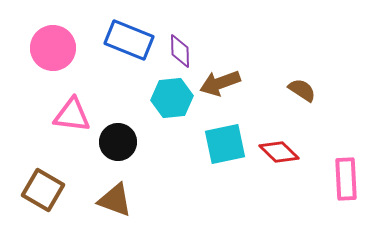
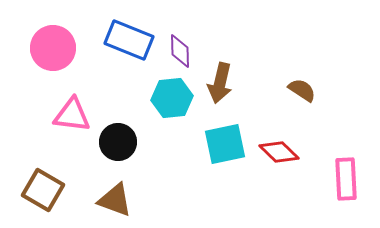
brown arrow: rotated 57 degrees counterclockwise
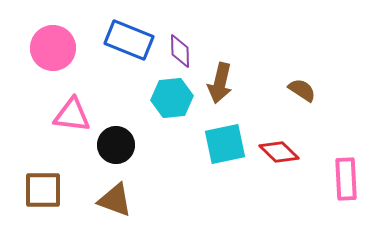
black circle: moved 2 px left, 3 px down
brown square: rotated 30 degrees counterclockwise
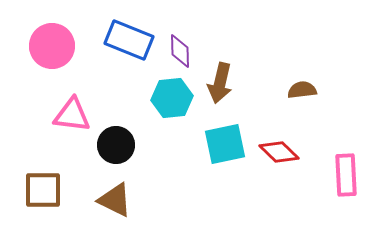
pink circle: moved 1 px left, 2 px up
brown semicircle: rotated 40 degrees counterclockwise
pink rectangle: moved 4 px up
brown triangle: rotated 6 degrees clockwise
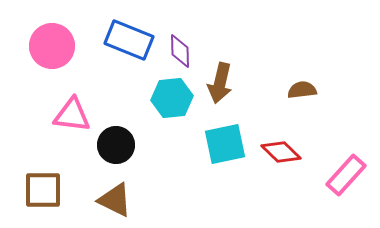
red diamond: moved 2 px right
pink rectangle: rotated 45 degrees clockwise
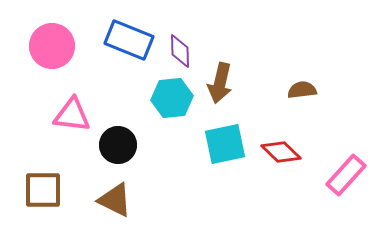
black circle: moved 2 px right
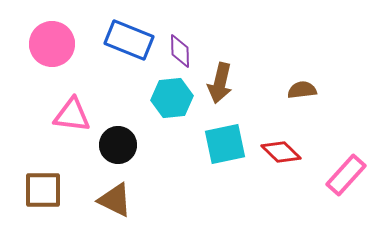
pink circle: moved 2 px up
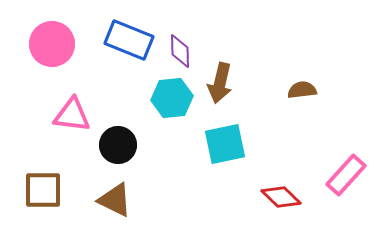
red diamond: moved 45 px down
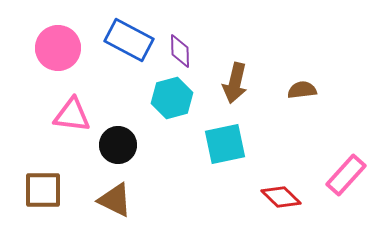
blue rectangle: rotated 6 degrees clockwise
pink circle: moved 6 px right, 4 px down
brown arrow: moved 15 px right
cyan hexagon: rotated 9 degrees counterclockwise
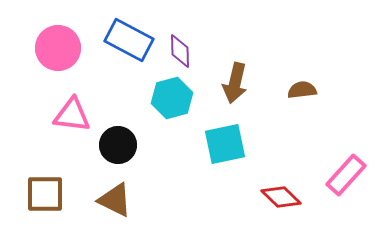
brown square: moved 2 px right, 4 px down
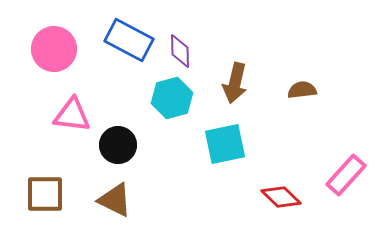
pink circle: moved 4 px left, 1 px down
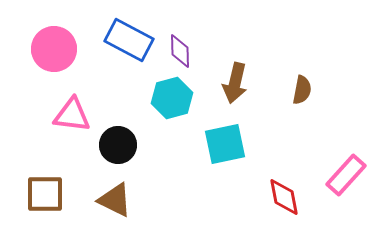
brown semicircle: rotated 108 degrees clockwise
red diamond: moved 3 px right; rotated 36 degrees clockwise
